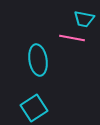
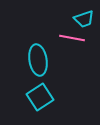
cyan trapezoid: rotated 30 degrees counterclockwise
cyan square: moved 6 px right, 11 px up
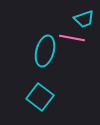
cyan ellipse: moved 7 px right, 9 px up; rotated 24 degrees clockwise
cyan square: rotated 20 degrees counterclockwise
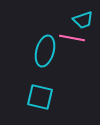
cyan trapezoid: moved 1 px left, 1 px down
cyan square: rotated 24 degrees counterclockwise
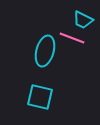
cyan trapezoid: rotated 45 degrees clockwise
pink line: rotated 10 degrees clockwise
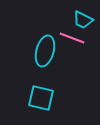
cyan square: moved 1 px right, 1 px down
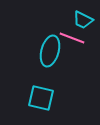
cyan ellipse: moved 5 px right
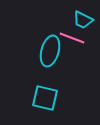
cyan square: moved 4 px right
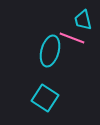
cyan trapezoid: rotated 50 degrees clockwise
cyan square: rotated 20 degrees clockwise
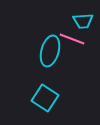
cyan trapezoid: moved 1 px down; rotated 80 degrees counterclockwise
pink line: moved 1 px down
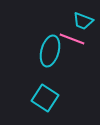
cyan trapezoid: rotated 25 degrees clockwise
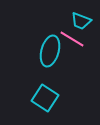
cyan trapezoid: moved 2 px left
pink line: rotated 10 degrees clockwise
